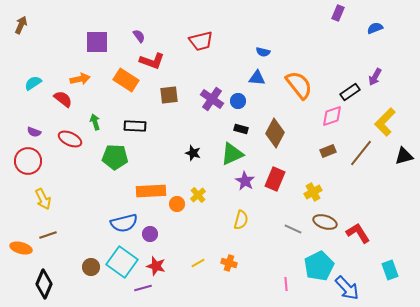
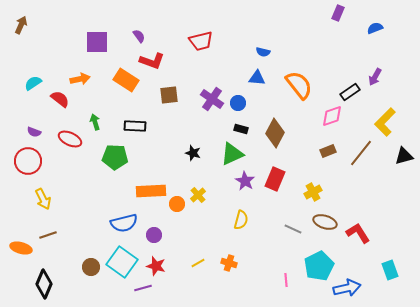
red semicircle at (63, 99): moved 3 px left
blue circle at (238, 101): moved 2 px down
purple circle at (150, 234): moved 4 px right, 1 px down
pink line at (286, 284): moved 4 px up
blue arrow at (347, 288): rotated 60 degrees counterclockwise
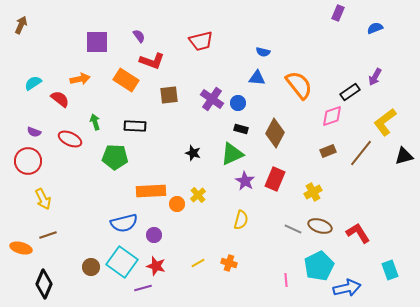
yellow L-shape at (385, 122): rotated 8 degrees clockwise
brown ellipse at (325, 222): moved 5 px left, 4 px down
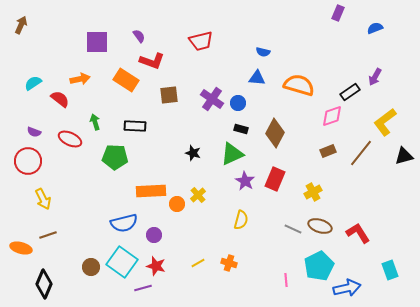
orange semicircle at (299, 85): rotated 36 degrees counterclockwise
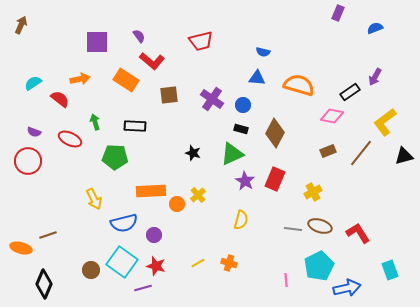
red L-shape at (152, 61): rotated 20 degrees clockwise
blue circle at (238, 103): moved 5 px right, 2 px down
pink diamond at (332, 116): rotated 30 degrees clockwise
yellow arrow at (43, 199): moved 51 px right
gray line at (293, 229): rotated 18 degrees counterclockwise
brown circle at (91, 267): moved 3 px down
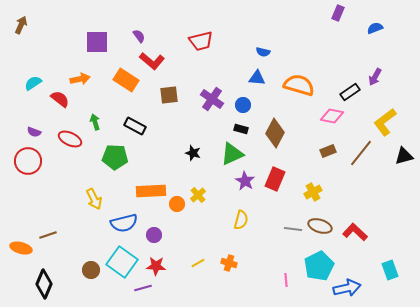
black rectangle at (135, 126): rotated 25 degrees clockwise
red L-shape at (358, 233): moved 3 px left, 1 px up; rotated 15 degrees counterclockwise
red star at (156, 266): rotated 12 degrees counterclockwise
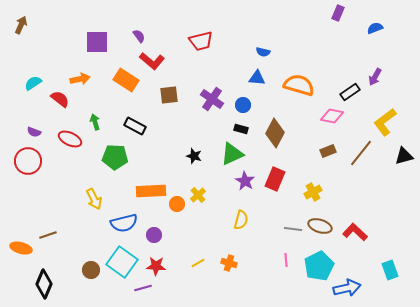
black star at (193, 153): moved 1 px right, 3 px down
pink line at (286, 280): moved 20 px up
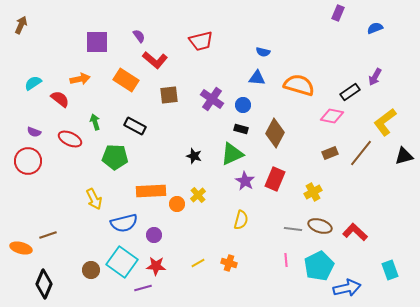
red L-shape at (152, 61): moved 3 px right, 1 px up
brown rectangle at (328, 151): moved 2 px right, 2 px down
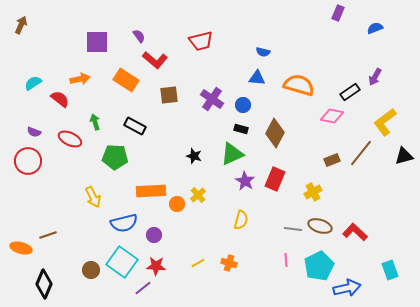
brown rectangle at (330, 153): moved 2 px right, 7 px down
yellow arrow at (94, 199): moved 1 px left, 2 px up
purple line at (143, 288): rotated 24 degrees counterclockwise
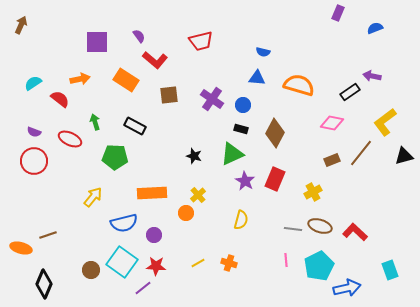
purple arrow at (375, 77): moved 3 px left, 1 px up; rotated 72 degrees clockwise
pink diamond at (332, 116): moved 7 px down
red circle at (28, 161): moved 6 px right
orange rectangle at (151, 191): moved 1 px right, 2 px down
yellow arrow at (93, 197): rotated 115 degrees counterclockwise
orange circle at (177, 204): moved 9 px right, 9 px down
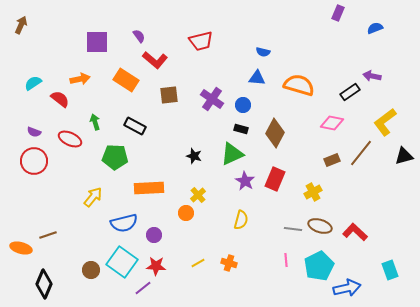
orange rectangle at (152, 193): moved 3 px left, 5 px up
